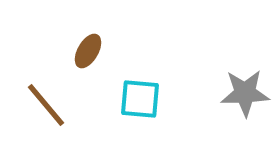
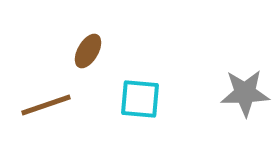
brown line: rotated 69 degrees counterclockwise
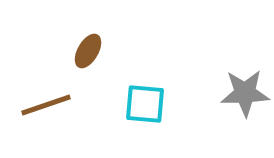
cyan square: moved 5 px right, 5 px down
